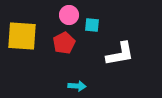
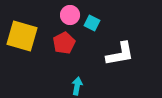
pink circle: moved 1 px right
cyan square: moved 2 px up; rotated 21 degrees clockwise
yellow square: rotated 12 degrees clockwise
cyan arrow: rotated 84 degrees counterclockwise
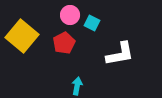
yellow square: rotated 24 degrees clockwise
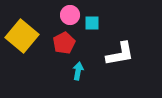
cyan square: rotated 28 degrees counterclockwise
cyan arrow: moved 1 px right, 15 px up
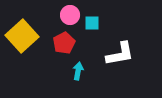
yellow square: rotated 8 degrees clockwise
